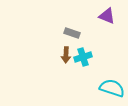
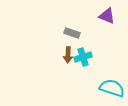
brown arrow: moved 2 px right
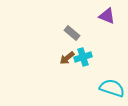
gray rectangle: rotated 21 degrees clockwise
brown arrow: moved 1 px left, 3 px down; rotated 49 degrees clockwise
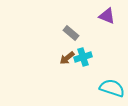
gray rectangle: moved 1 px left
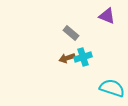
brown arrow: rotated 21 degrees clockwise
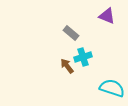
brown arrow: moved 8 px down; rotated 70 degrees clockwise
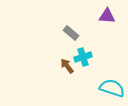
purple triangle: rotated 18 degrees counterclockwise
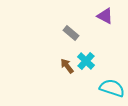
purple triangle: moved 2 px left; rotated 24 degrees clockwise
cyan cross: moved 3 px right, 4 px down; rotated 30 degrees counterclockwise
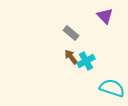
purple triangle: rotated 18 degrees clockwise
cyan cross: rotated 18 degrees clockwise
brown arrow: moved 4 px right, 9 px up
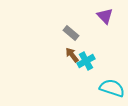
brown arrow: moved 1 px right, 2 px up
